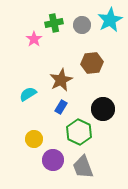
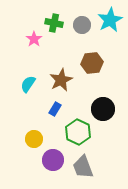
green cross: rotated 24 degrees clockwise
cyan semicircle: moved 10 px up; rotated 24 degrees counterclockwise
blue rectangle: moved 6 px left, 2 px down
green hexagon: moved 1 px left
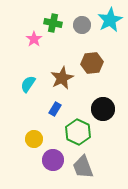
green cross: moved 1 px left
brown star: moved 1 px right, 2 px up
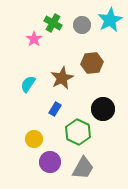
green cross: rotated 18 degrees clockwise
purple circle: moved 3 px left, 2 px down
gray trapezoid: moved 1 px down; rotated 130 degrees counterclockwise
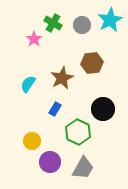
yellow circle: moved 2 px left, 2 px down
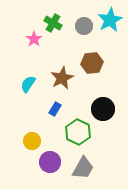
gray circle: moved 2 px right, 1 px down
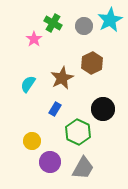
brown hexagon: rotated 20 degrees counterclockwise
